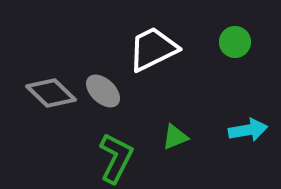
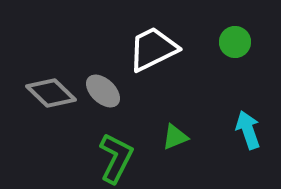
cyan arrow: rotated 99 degrees counterclockwise
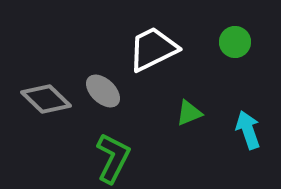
gray diamond: moved 5 px left, 6 px down
green triangle: moved 14 px right, 24 px up
green L-shape: moved 3 px left
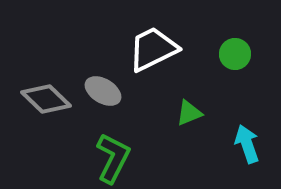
green circle: moved 12 px down
gray ellipse: rotated 12 degrees counterclockwise
cyan arrow: moved 1 px left, 14 px down
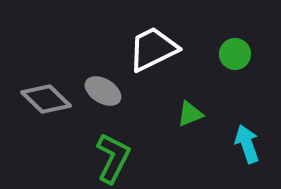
green triangle: moved 1 px right, 1 px down
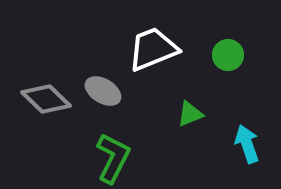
white trapezoid: rotated 4 degrees clockwise
green circle: moved 7 px left, 1 px down
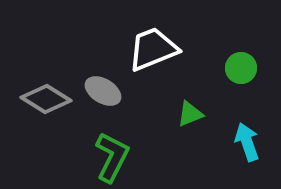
green circle: moved 13 px right, 13 px down
gray diamond: rotated 12 degrees counterclockwise
cyan arrow: moved 2 px up
green L-shape: moved 1 px left, 1 px up
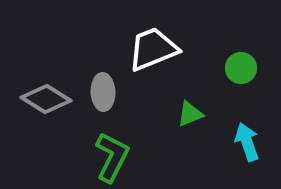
gray ellipse: moved 1 px down; rotated 57 degrees clockwise
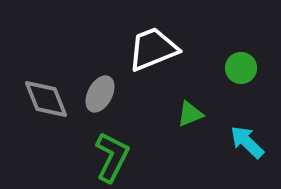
gray ellipse: moved 3 px left, 2 px down; rotated 30 degrees clockwise
gray diamond: rotated 36 degrees clockwise
cyan arrow: rotated 27 degrees counterclockwise
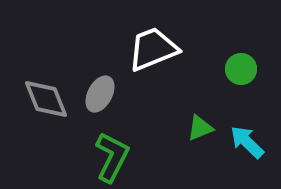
green circle: moved 1 px down
green triangle: moved 10 px right, 14 px down
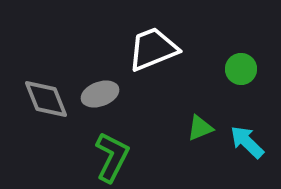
gray ellipse: rotated 42 degrees clockwise
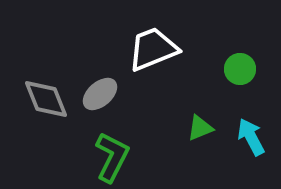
green circle: moved 1 px left
gray ellipse: rotated 21 degrees counterclockwise
cyan arrow: moved 4 px right, 5 px up; rotated 18 degrees clockwise
